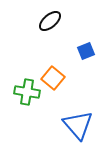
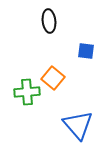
black ellipse: moved 1 px left; rotated 55 degrees counterclockwise
blue square: rotated 30 degrees clockwise
green cross: rotated 15 degrees counterclockwise
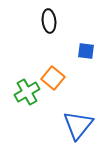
green cross: rotated 25 degrees counterclockwise
blue triangle: rotated 20 degrees clockwise
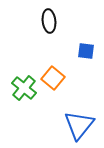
green cross: moved 3 px left, 4 px up; rotated 20 degrees counterclockwise
blue triangle: moved 1 px right
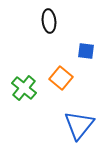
orange square: moved 8 px right
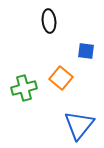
green cross: rotated 35 degrees clockwise
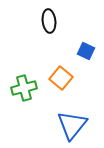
blue square: rotated 18 degrees clockwise
blue triangle: moved 7 px left
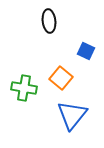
green cross: rotated 25 degrees clockwise
blue triangle: moved 10 px up
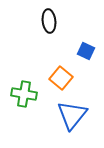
green cross: moved 6 px down
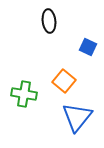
blue square: moved 2 px right, 4 px up
orange square: moved 3 px right, 3 px down
blue triangle: moved 5 px right, 2 px down
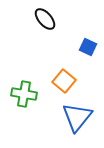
black ellipse: moved 4 px left, 2 px up; rotated 35 degrees counterclockwise
